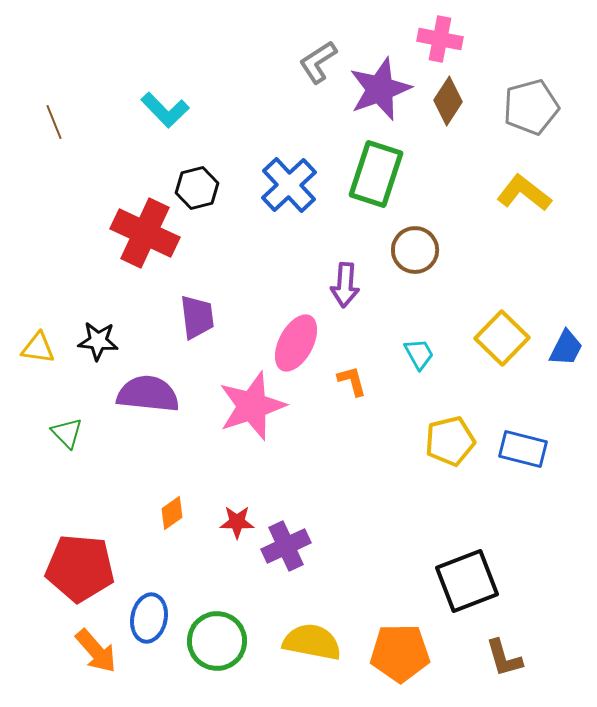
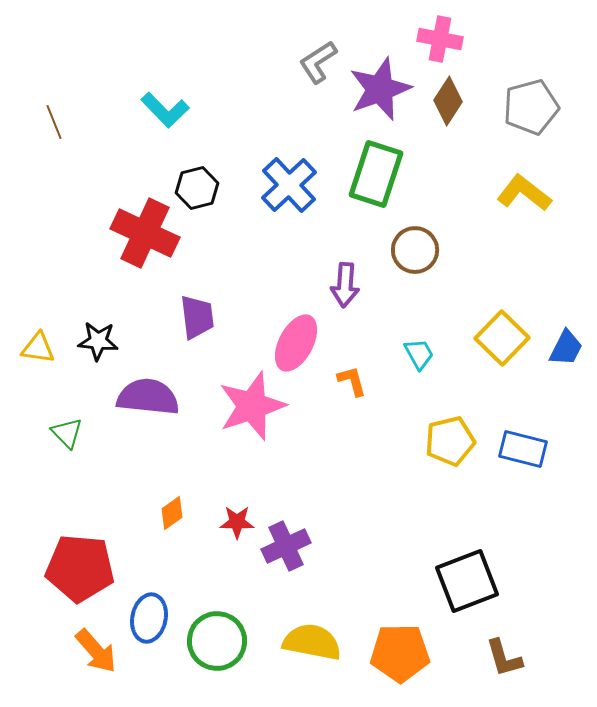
purple semicircle: moved 3 px down
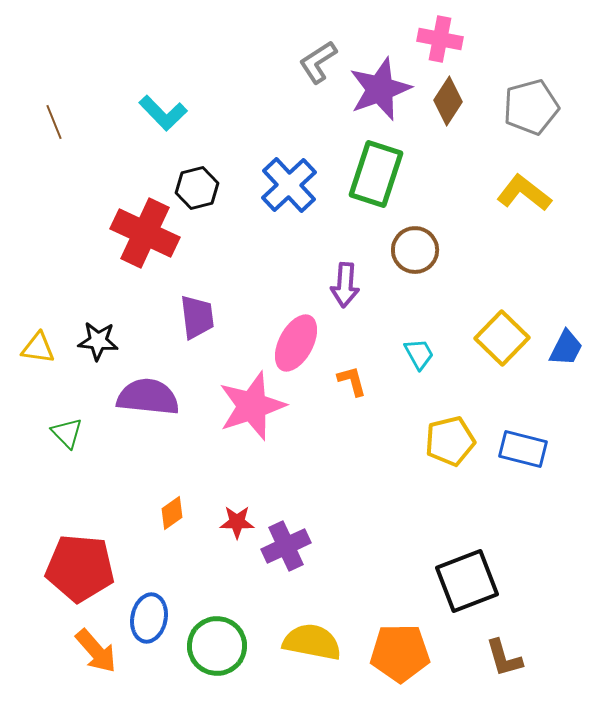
cyan L-shape: moved 2 px left, 3 px down
green circle: moved 5 px down
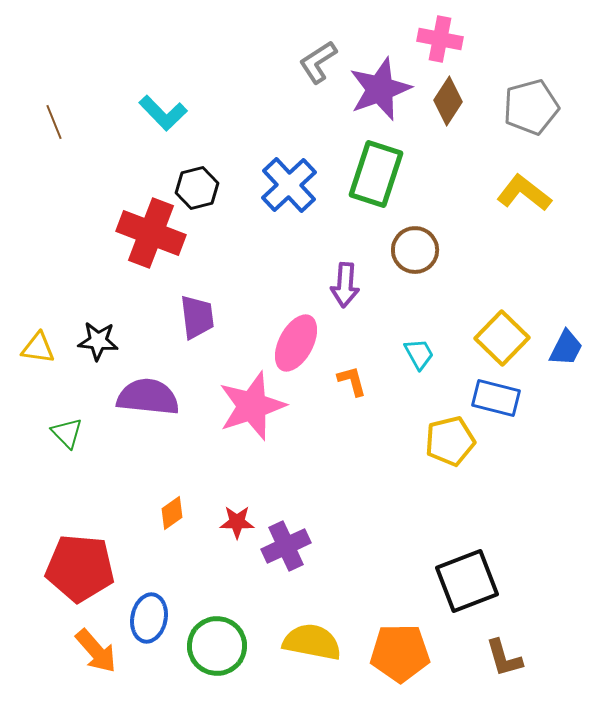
red cross: moved 6 px right; rotated 4 degrees counterclockwise
blue rectangle: moved 27 px left, 51 px up
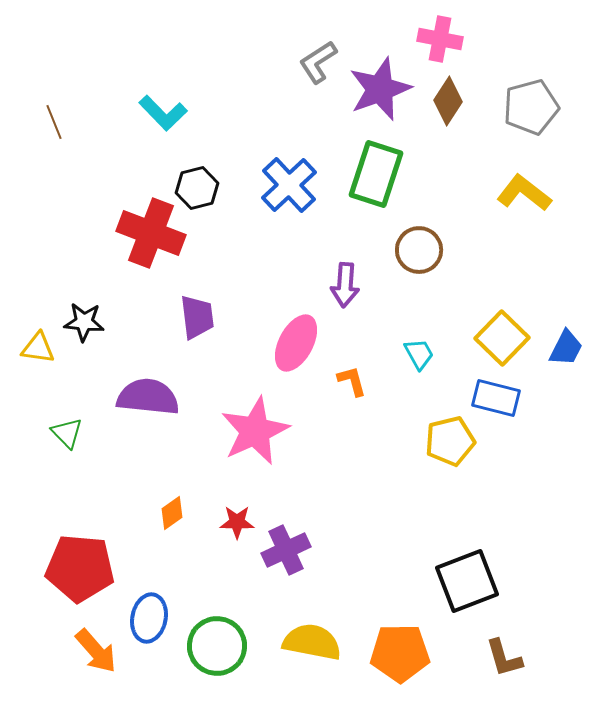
brown circle: moved 4 px right
black star: moved 14 px left, 19 px up
pink star: moved 3 px right, 25 px down; rotated 6 degrees counterclockwise
purple cross: moved 4 px down
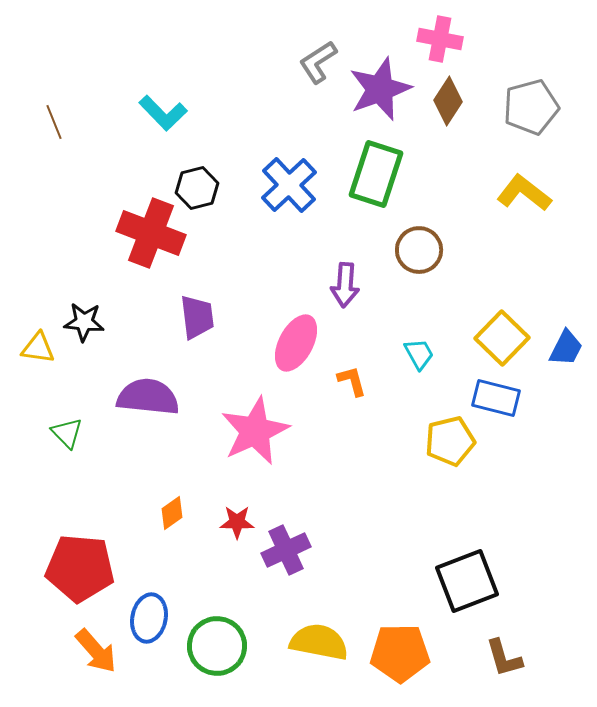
yellow semicircle: moved 7 px right
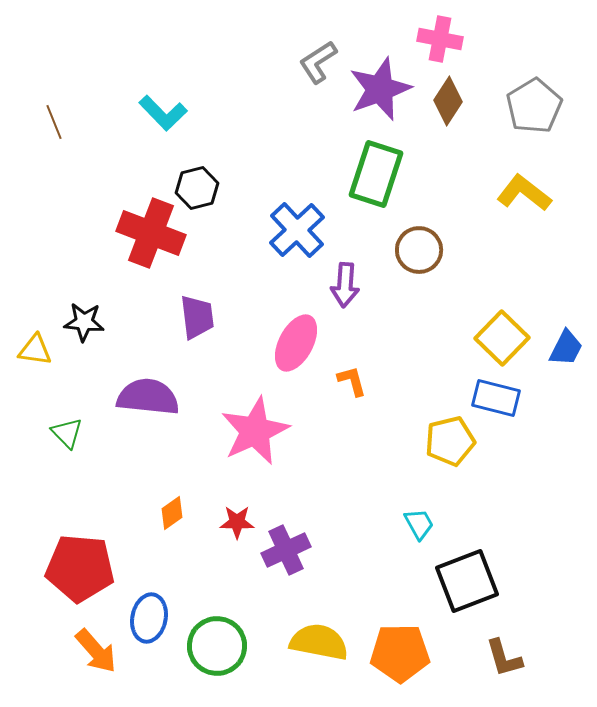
gray pentagon: moved 3 px right, 1 px up; rotated 16 degrees counterclockwise
blue cross: moved 8 px right, 45 px down
yellow triangle: moved 3 px left, 2 px down
cyan trapezoid: moved 170 px down
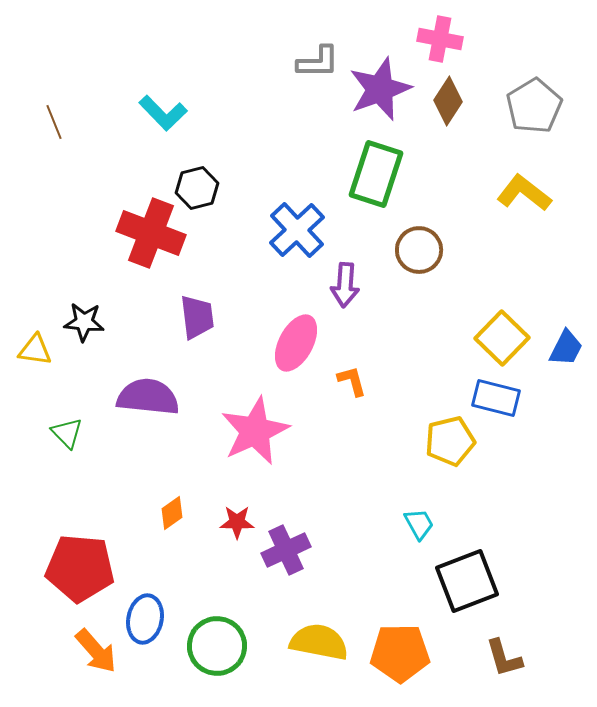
gray L-shape: rotated 147 degrees counterclockwise
blue ellipse: moved 4 px left, 1 px down
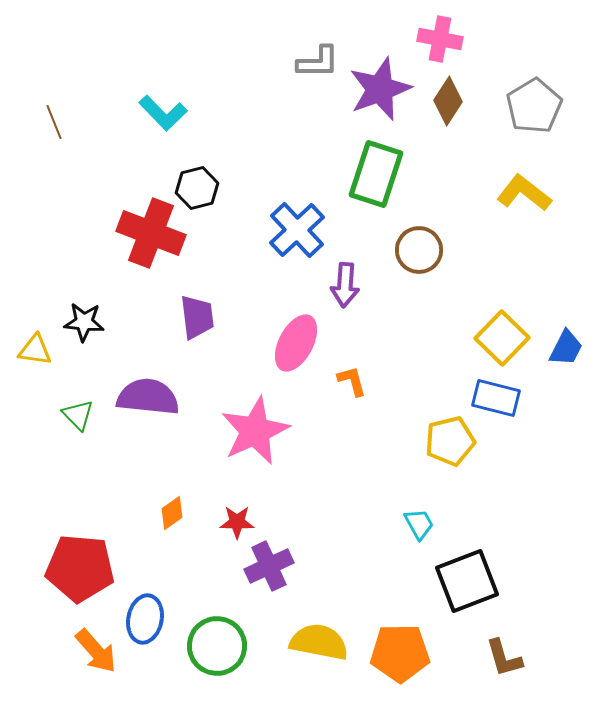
green triangle: moved 11 px right, 18 px up
purple cross: moved 17 px left, 16 px down
